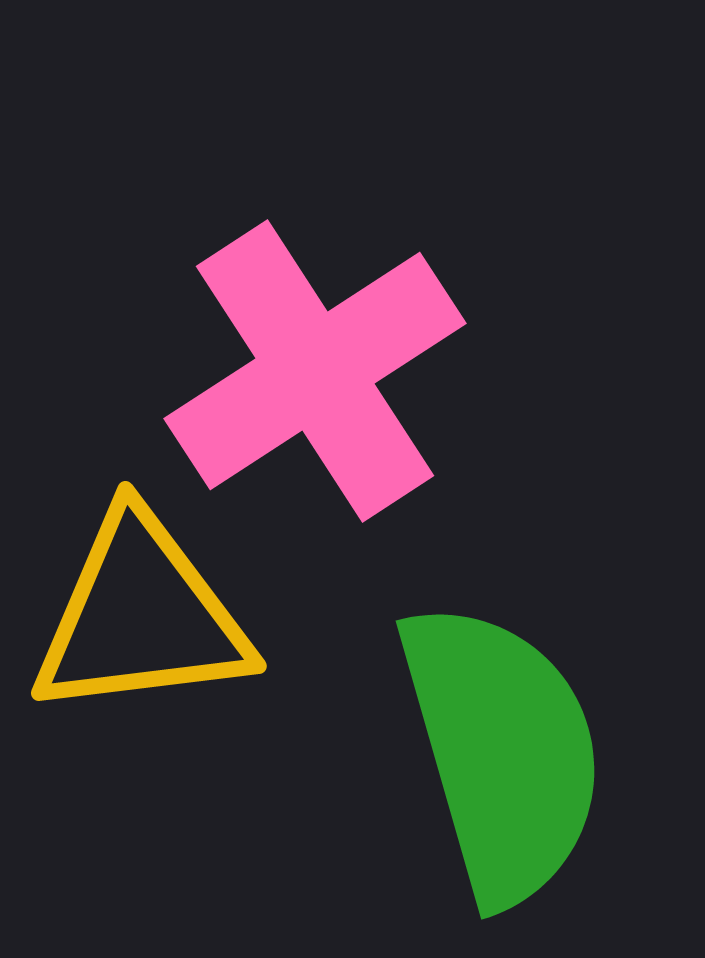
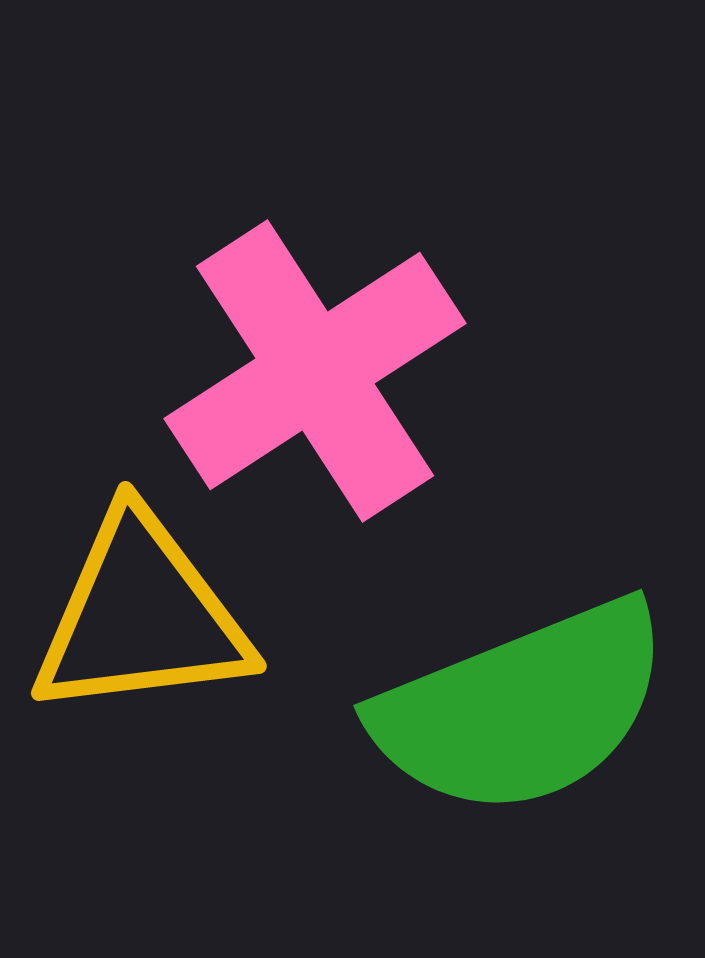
green semicircle: moved 20 px right, 44 px up; rotated 84 degrees clockwise
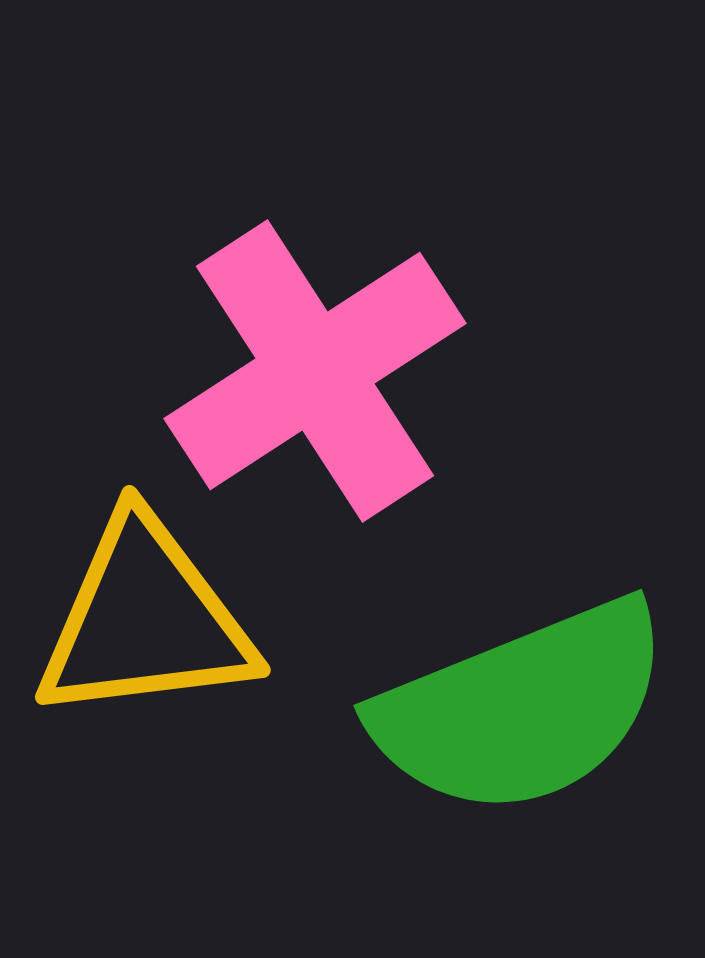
yellow triangle: moved 4 px right, 4 px down
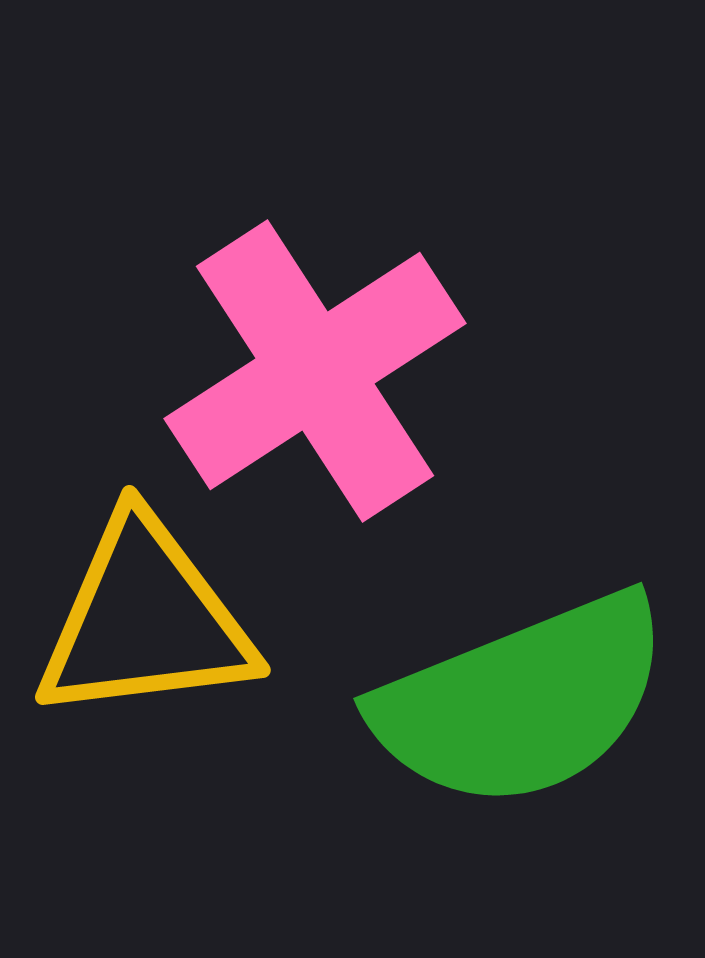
green semicircle: moved 7 px up
